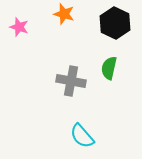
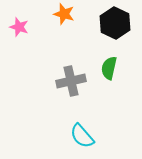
gray cross: rotated 24 degrees counterclockwise
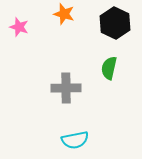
gray cross: moved 5 px left, 7 px down; rotated 12 degrees clockwise
cyan semicircle: moved 7 px left, 4 px down; rotated 60 degrees counterclockwise
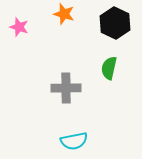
cyan semicircle: moved 1 px left, 1 px down
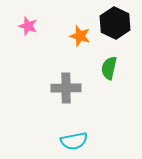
orange star: moved 16 px right, 22 px down
pink star: moved 9 px right, 1 px up
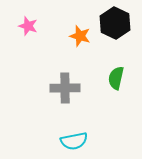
green semicircle: moved 7 px right, 10 px down
gray cross: moved 1 px left
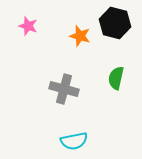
black hexagon: rotated 12 degrees counterclockwise
gray cross: moved 1 px left, 1 px down; rotated 16 degrees clockwise
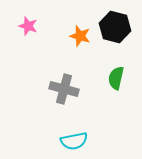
black hexagon: moved 4 px down
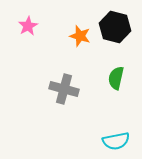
pink star: rotated 24 degrees clockwise
cyan semicircle: moved 42 px right
